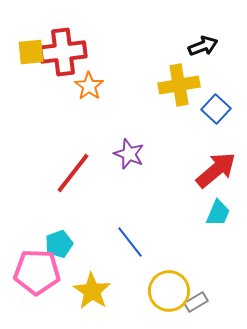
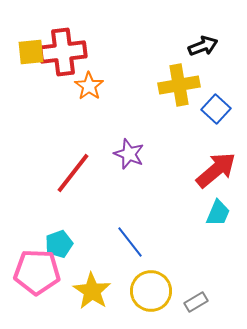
yellow circle: moved 18 px left
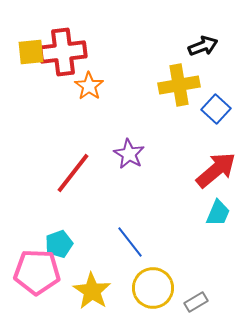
purple star: rotated 8 degrees clockwise
yellow circle: moved 2 px right, 3 px up
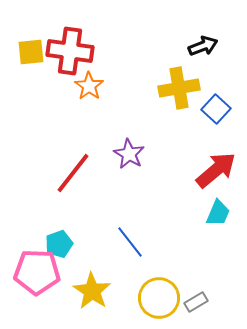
red cross: moved 7 px right, 1 px up; rotated 15 degrees clockwise
yellow cross: moved 3 px down
yellow circle: moved 6 px right, 10 px down
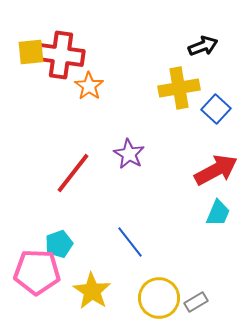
red cross: moved 9 px left, 4 px down
red arrow: rotated 12 degrees clockwise
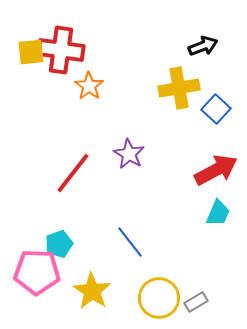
red cross: moved 5 px up
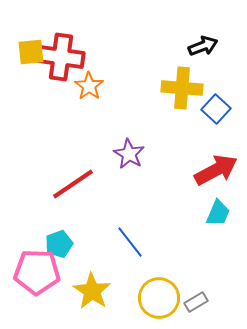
red cross: moved 7 px down
yellow cross: moved 3 px right; rotated 15 degrees clockwise
red line: moved 11 px down; rotated 18 degrees clockwise
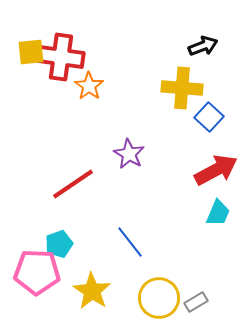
blue square: moved 7 px left, 8 px down
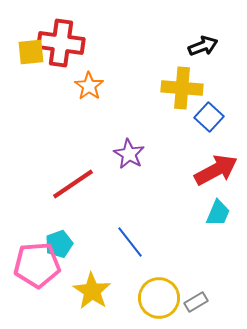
red cross: moved 14 px up
pink pentagon: moved 7 px up; rotated 6 degrees counterclockwise
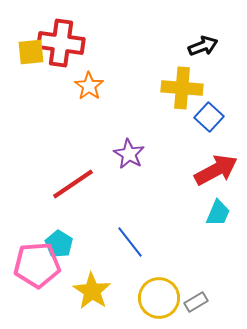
cyan pentagon: rotated 20 degrees counterclockwise
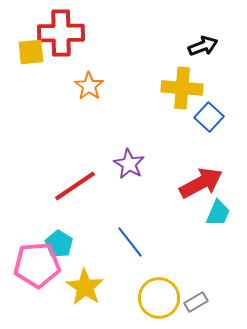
red cross: moved 10 px up; rotated 9 degrees counterclockwise
purple star: moved 10 px down
red arrow: moved 15 px left, 13 px down
red line: moved 2 px right, 2 px down
yellow star: moved 7 px left, 4 px up
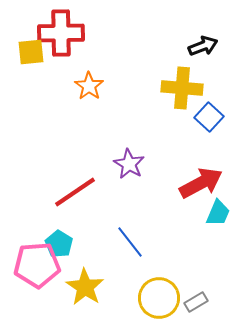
red line: moved 6 px down
